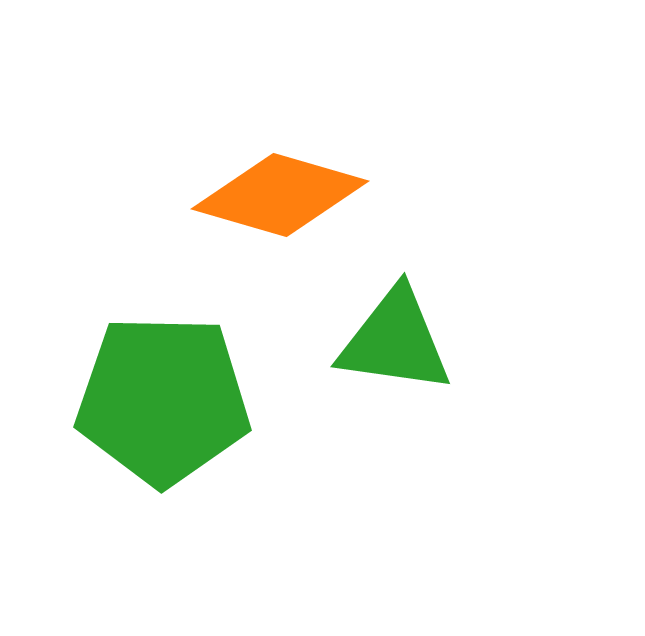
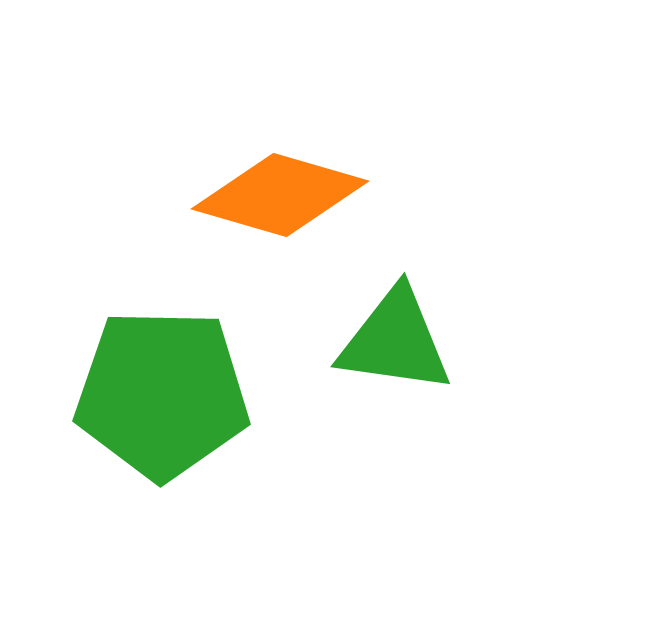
green pentagon: moved 1 px left, 6 px up
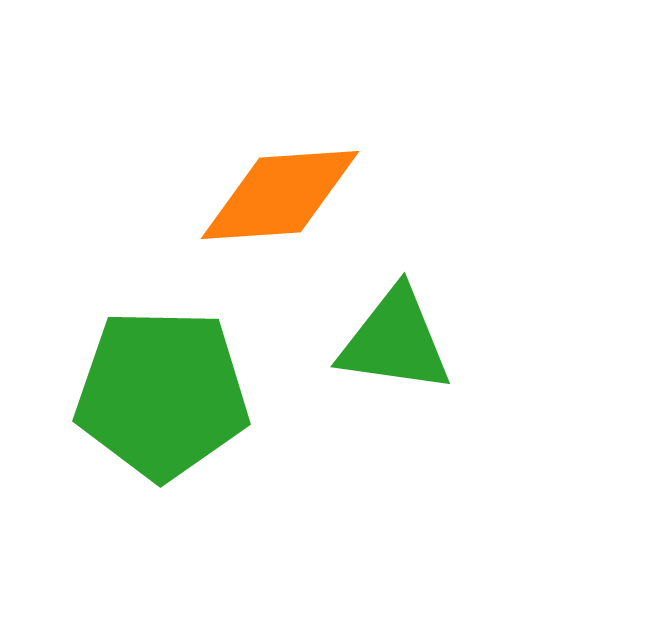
orange diamond: rotated 20 degrees counterclockwise
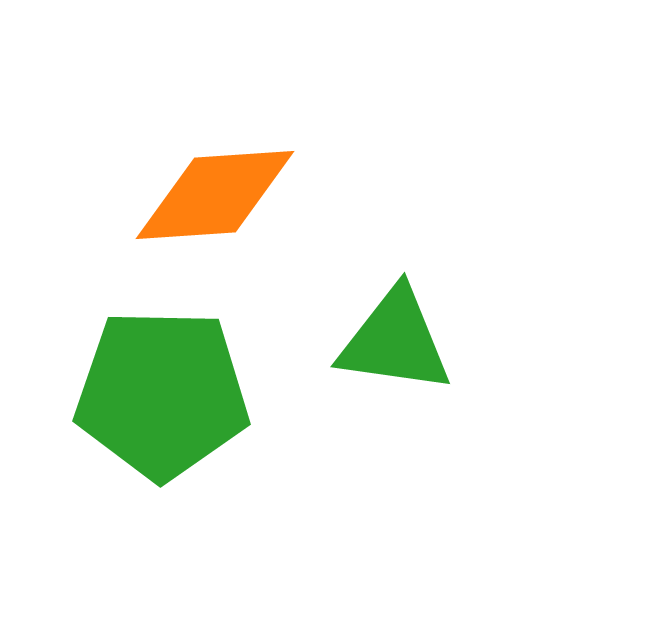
orange diamond: moved 65 px left
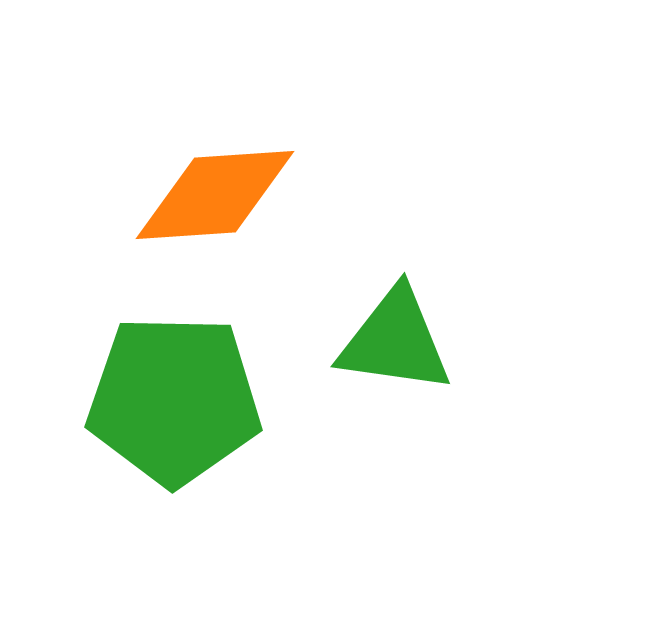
green pentagon: moved 12 px right, 6 px down
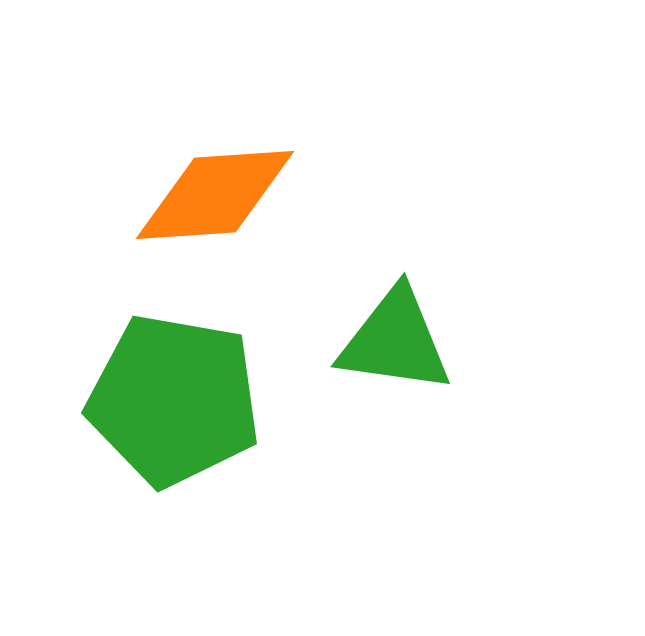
green pentagon: rotated 9 degrees clockwise
